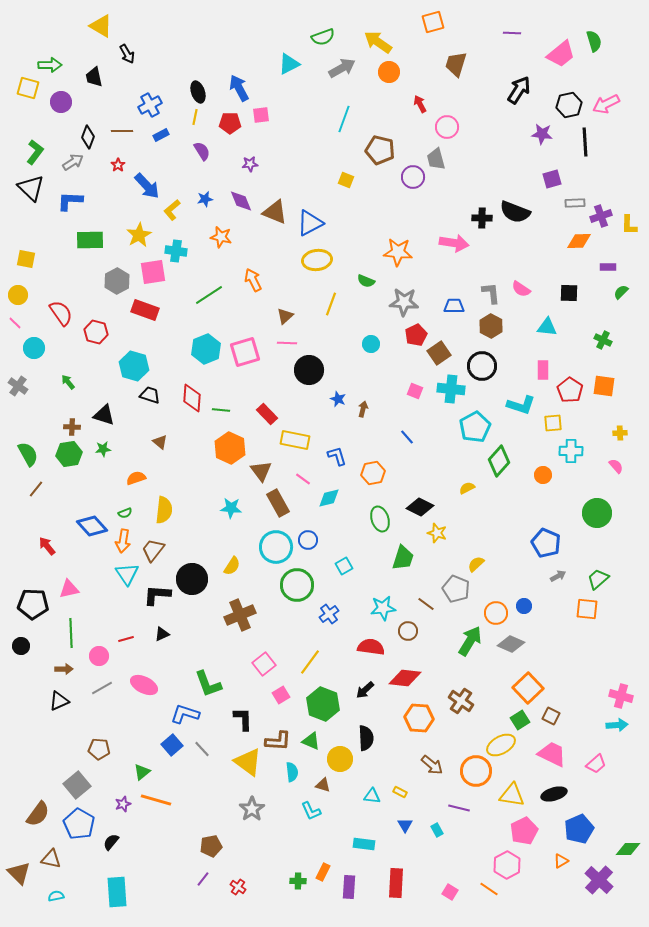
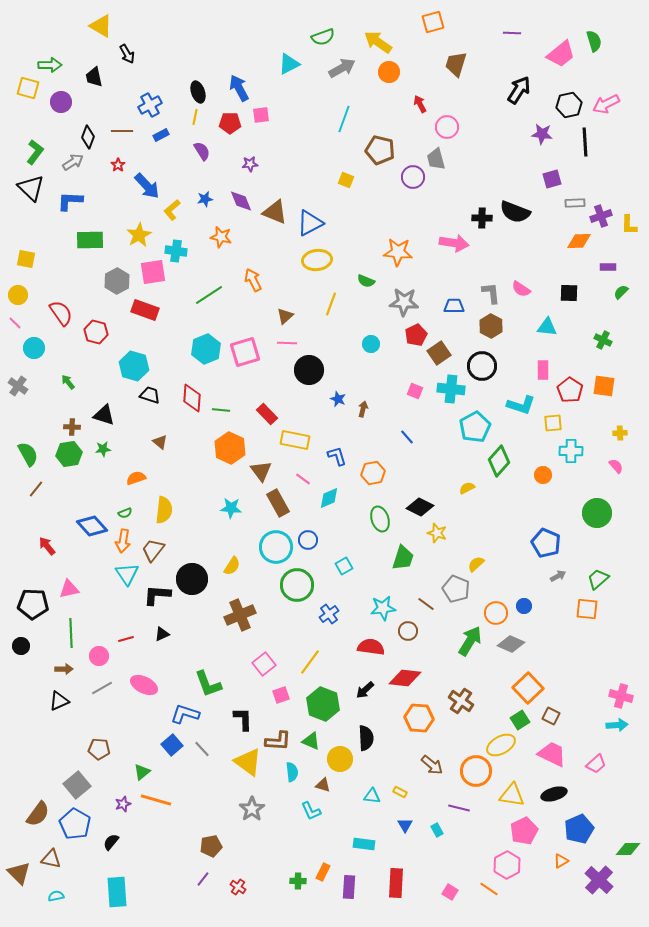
cyan diamond at (329, 498): rotated 10 degrees counterclockwise
pink square at (281, 695): rotated 12 degrees clockwise
blue pentagon at (79, 824): moved 4 px left
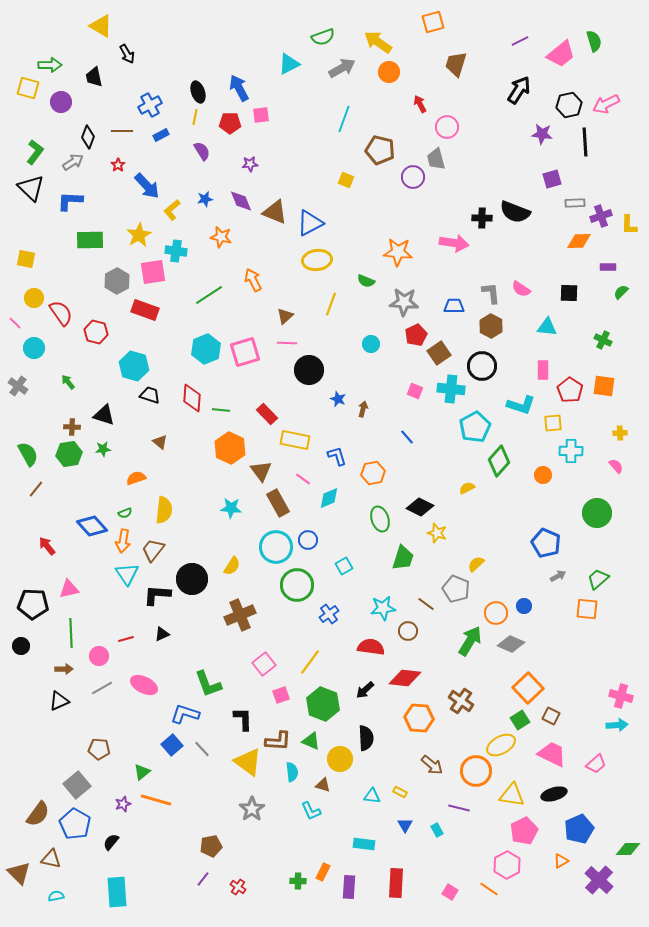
purple line at (512, 33): moved 8 px right, 8 px down; rotated 30 degrees counterclockwise
yellow circle at (18, 295): moved 16 px right, 3 px down
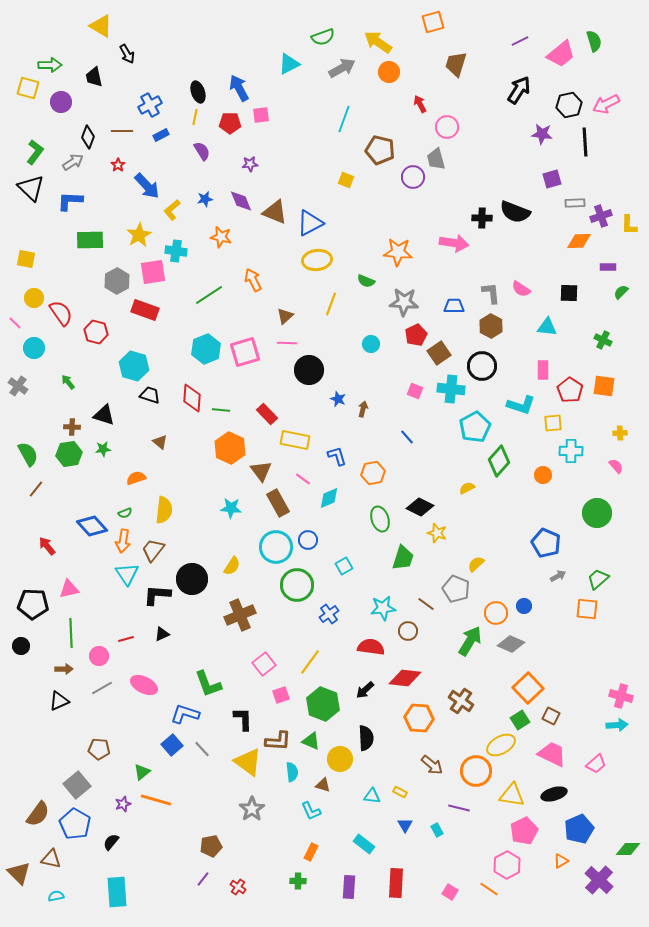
cyan rectangle at (364, 844): rotated 30 degrees clockwise
orange rectangle at (323, 872): moved 12 px left, 20 px up
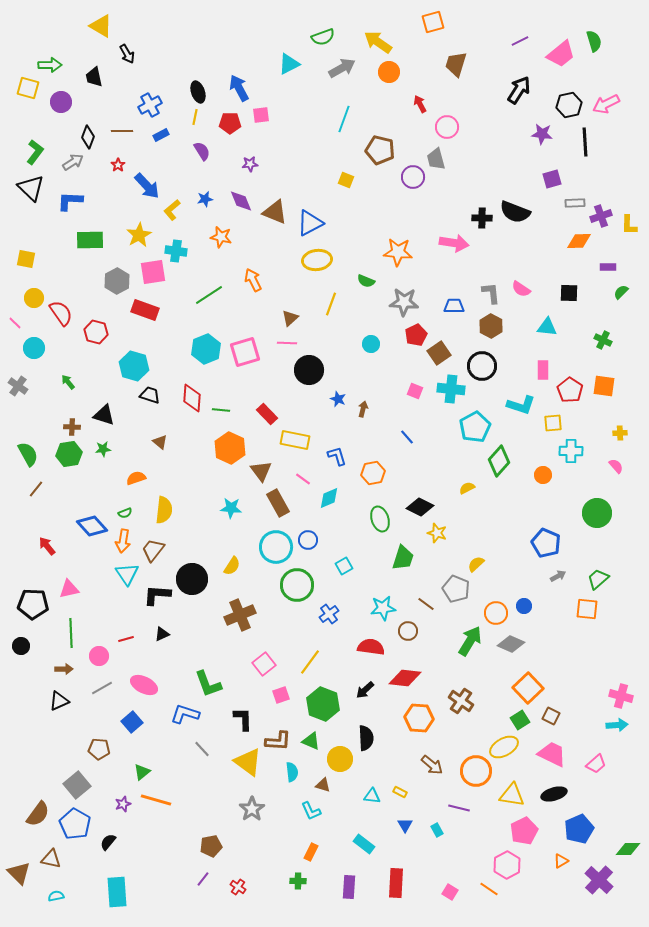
brown triangle at (285, 316): moved 5 px right, 2 px down
blue square at (172, 745): moved 40 px left, 23 px up
yellow ellipse at (501, 745): moved 3 px right, 2 px down
black semicircle at (111, 842): moved 3 px left
